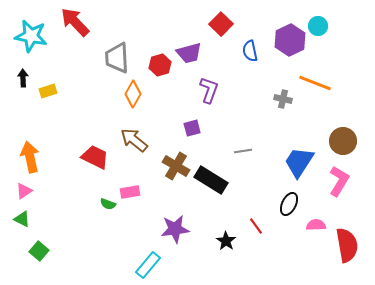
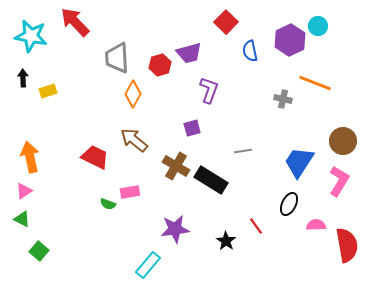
red square: moved 5 px right, 2 px up
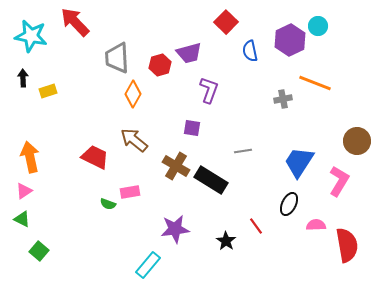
gray cross: rotated 24 degrees counterclockwise
purple square: rotated 24 degrees clockwise
brown circle: moved 14 px right
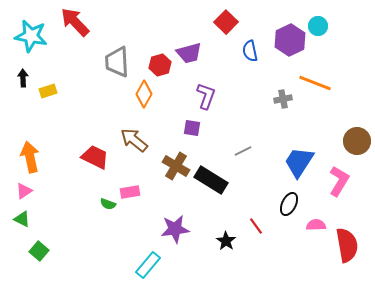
gray trapezoid: moved 4 px down
purple L-shape: moved 3 px left, 6 px down
orange diamond: moved 11 px right
gray line: rotated 18 degrees counterclockwise
